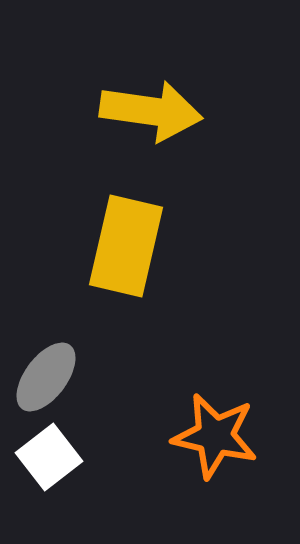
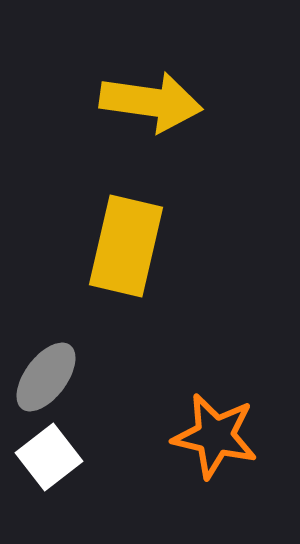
yellow arrow: moved 9 px up
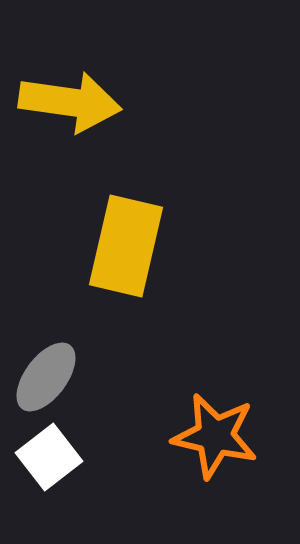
yellow arrow: moved 81 px left
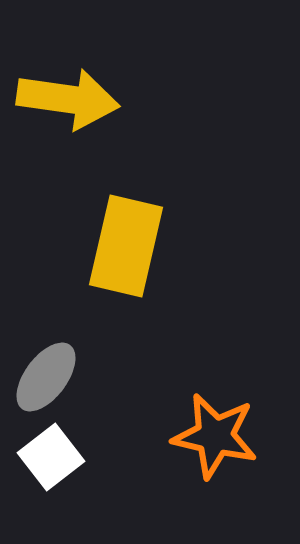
yellow arrow: moved 2 px left, 3 px up
white square: moved 2 px right
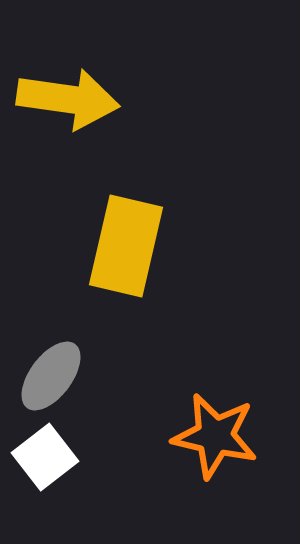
gray ellipse: moved 5 px right, 1 px up
white square: moved 6 px left
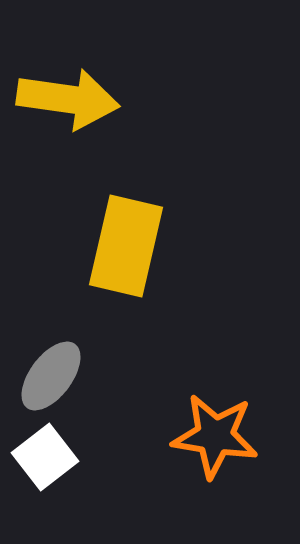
orange star: rotated 4 degrees counterclockwise
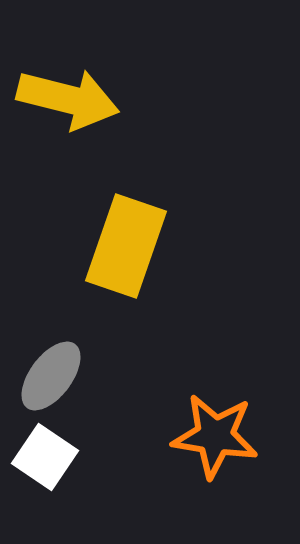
yellow arrow: rotated 6 degrees clockwise
yellow rectangle: rotated 6 degrees clockwise
white square: rotated 18 degrees counterclockwise
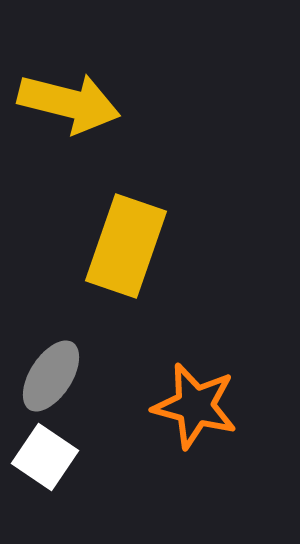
yellow arrow: moved 1 px right, 4 px down
gray ellipse: rotated 4 degrees counterclockwise
orange star: moved 20 px left, 30 px up; rotated 6 degrees clockwise
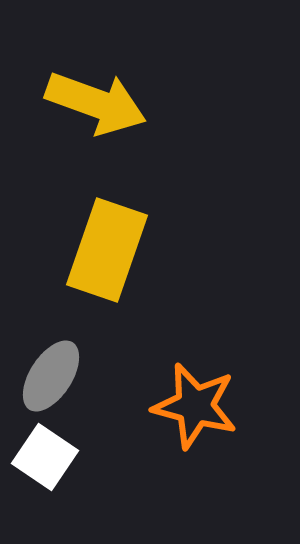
yellow arrow: moved 27 px right; rotated 6 degrees clockwise
yellow rectangle: moved 19 px left, 4 px down
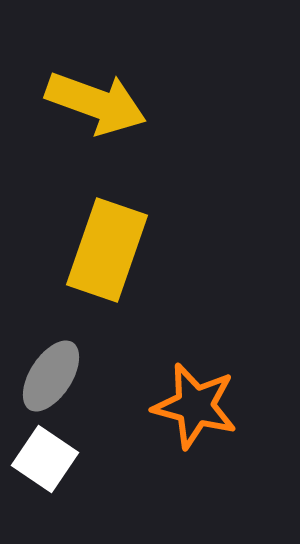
white square: moved 2 px down
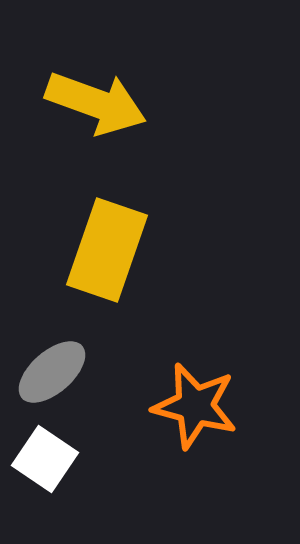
gray ellipse: moved 1 px right, 4 px up; rotated 16 degrees clockwise
